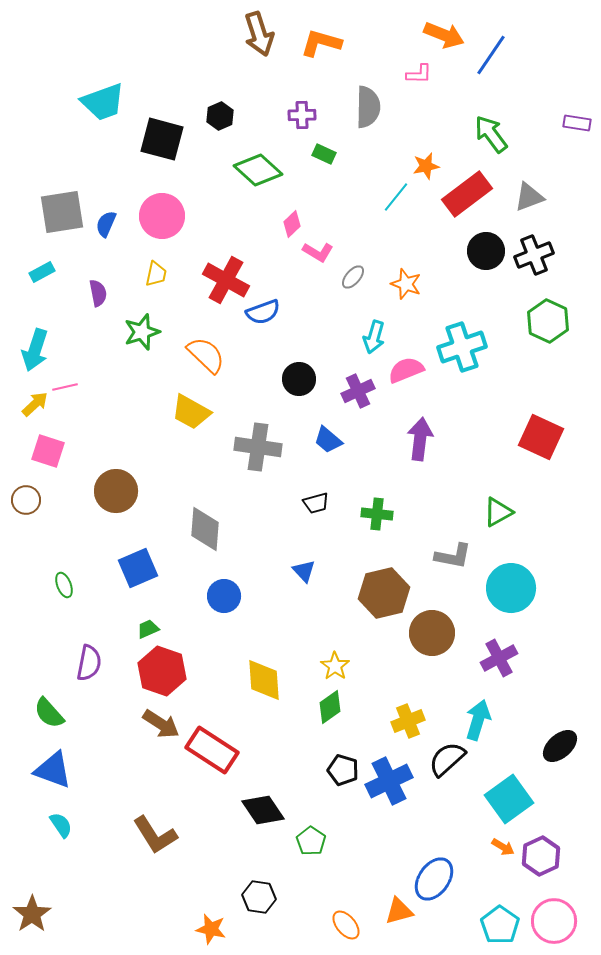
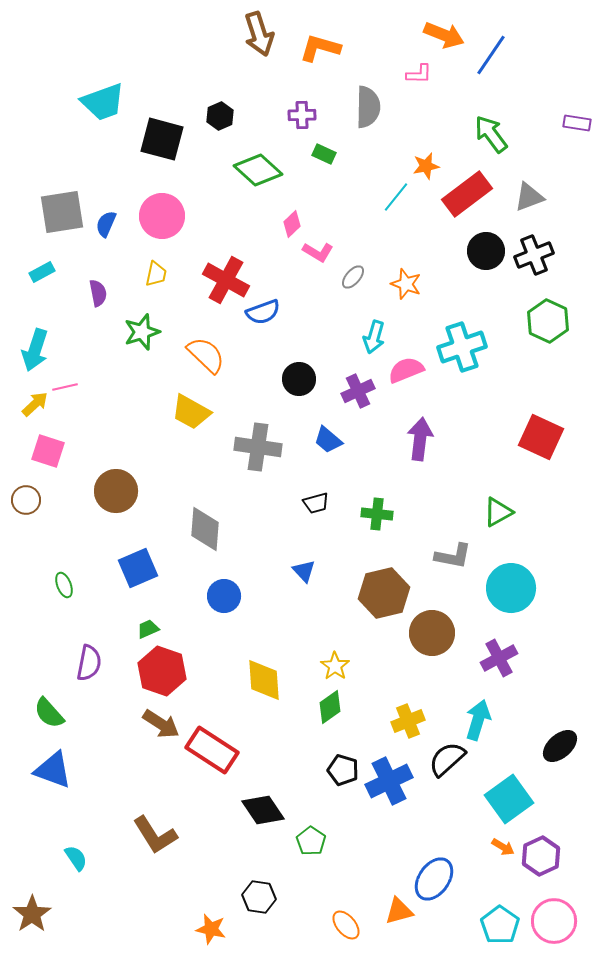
orange L-shape at (321, 43): moved 1 px left, 5 px down
cyan semicircle at (61, 825): moved 15 px right, 33 px down
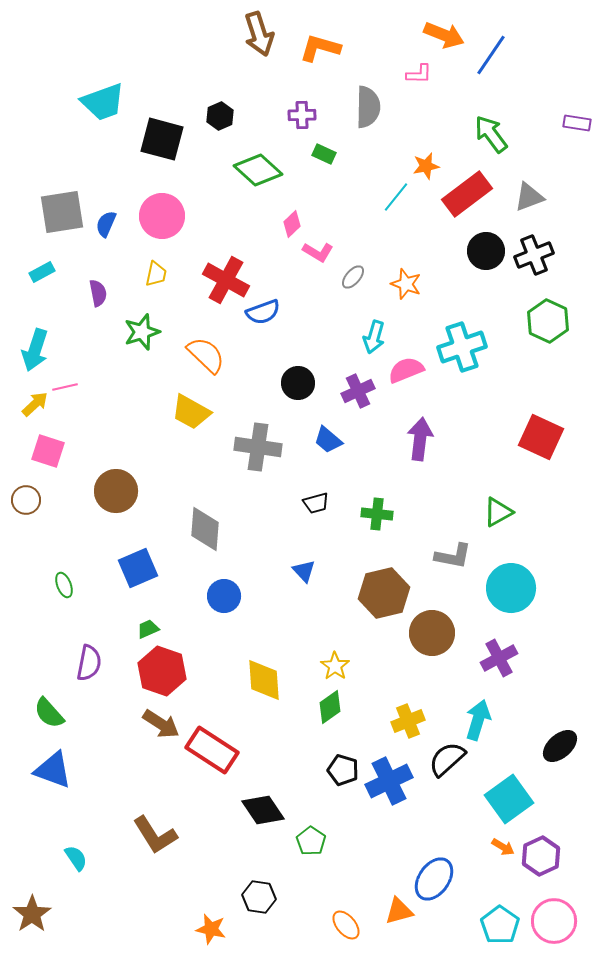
black circle at (299, 379): moved 1 px left, 4 px down
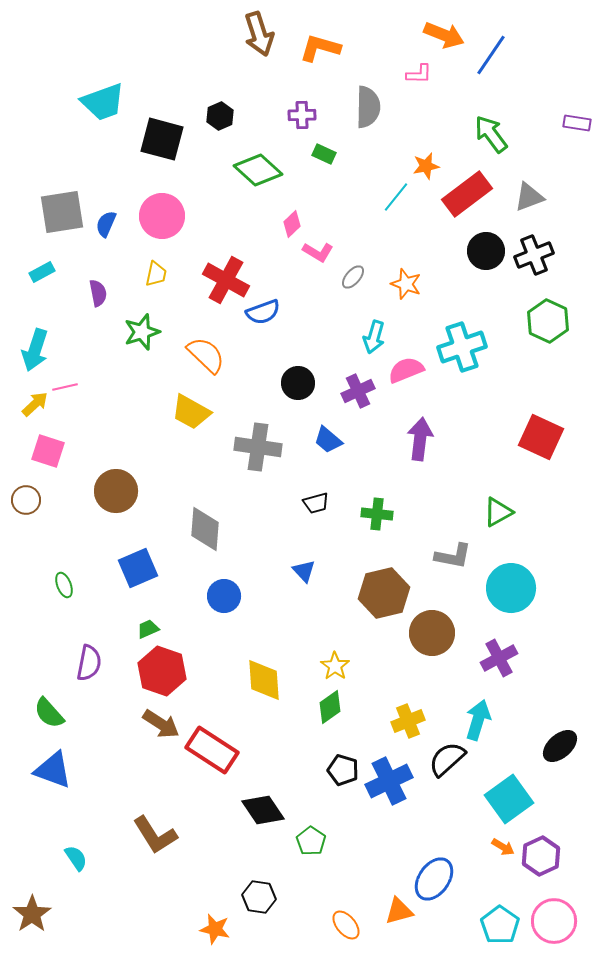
orange star at (211, 929): moved 4 px right
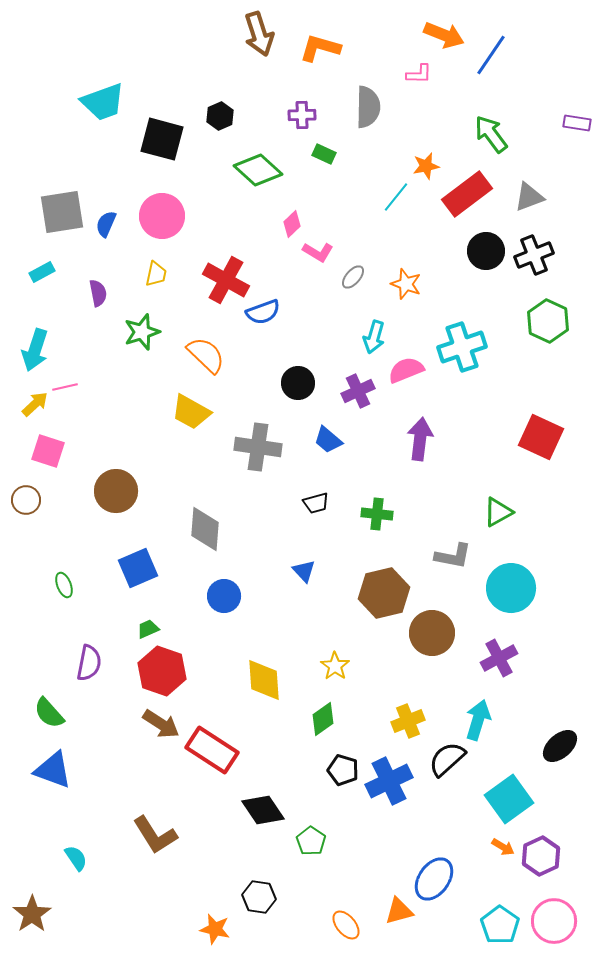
green diamond at (330, 707): moved 7 px left, 12 px down
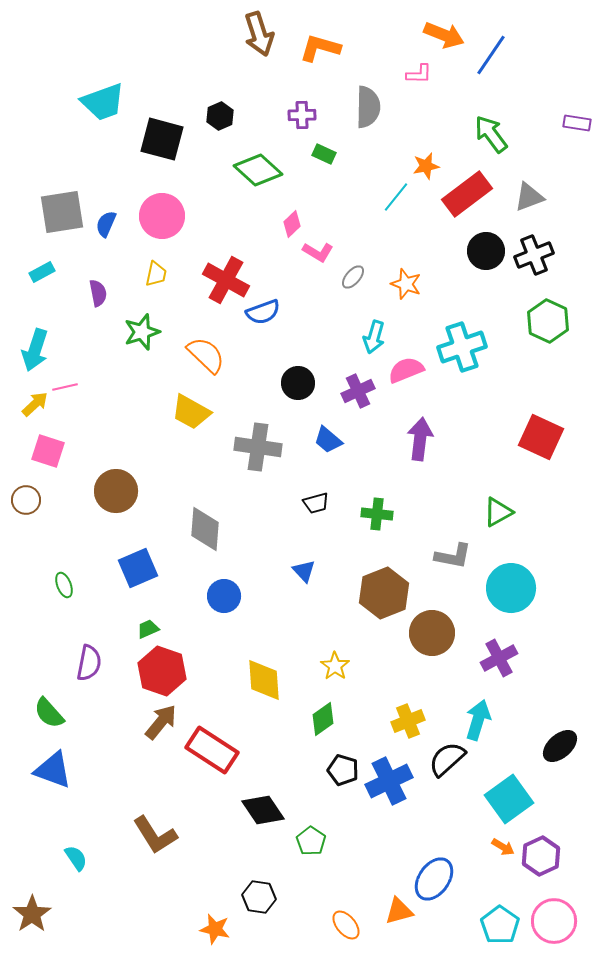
brown hexagon at (384, 593): rotated 9 degrees counterclockwise
brown arrow at (161, 724): moved 2 px up; rotated 84 degrees counterclockwise
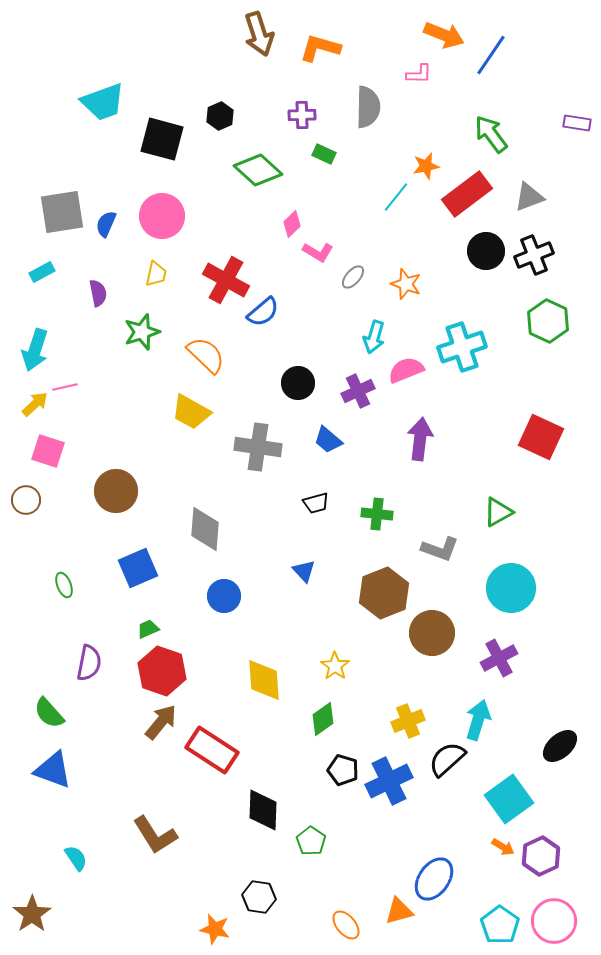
blue semicircle at (263, 312): rotated 20 degrees counterclockwise
gray L-shape at (453, 556): moved 13 px left, 7 px up; rotated 9 degrees clockwise
black diamond at (263, 810): rotated 36 degrees clockwise
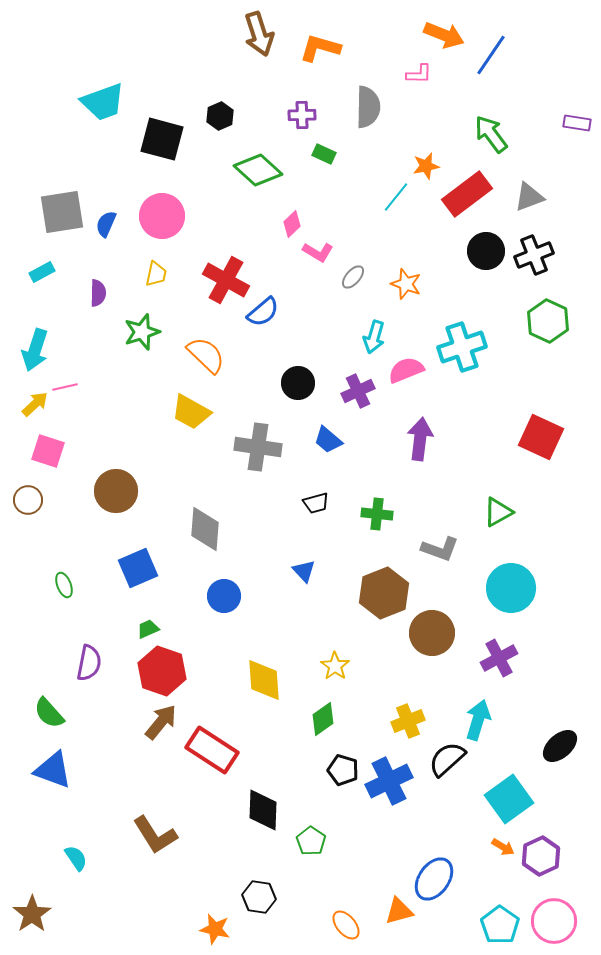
purple semicircle at (98, 293): rotated 12 degrees clockwise
brown circle at (26, 500): moved 2 px right
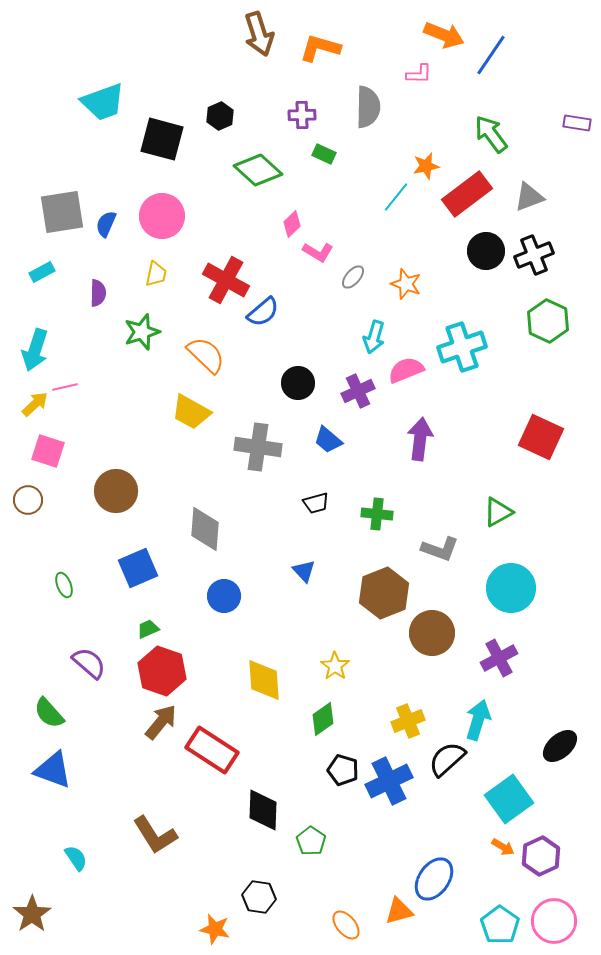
purple semicircle at (89, 663): rotated 60 degrees counterclockwise
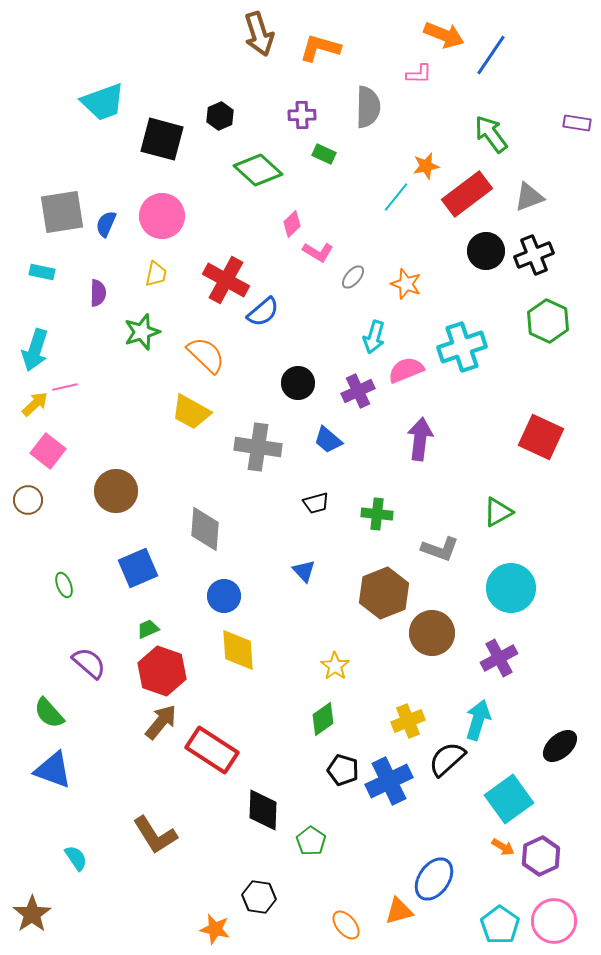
cyan rectangle at (42, 272): rotated 40 degrees clockwise
pink square at (48, 451): rotated 20 degrees clockwise
yellow diamond at (264, 680): moved 26 px left, 30 px up
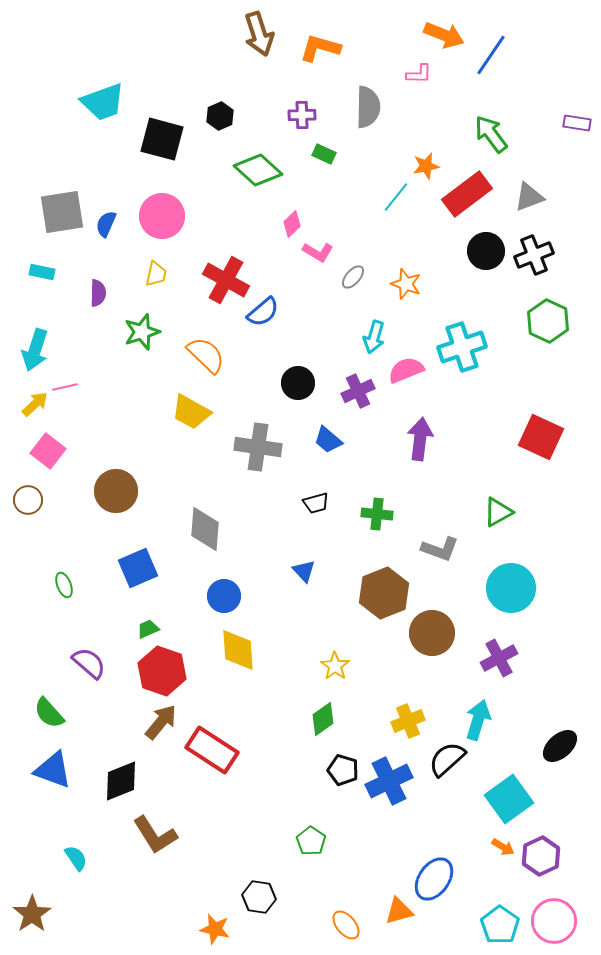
black diamond at (263, 810): moved 142 px left, 29 px up; rotated 66 degrees clockwise
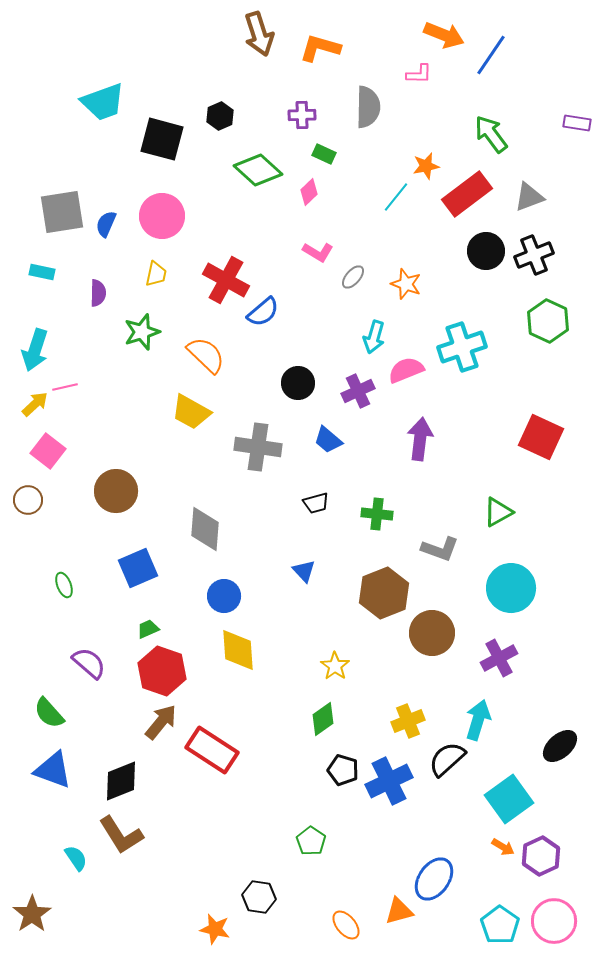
pink diamond at (292, 224): moved 17 px right, 32 px up
brown L-shape at (155, 835): moved 34 px left
